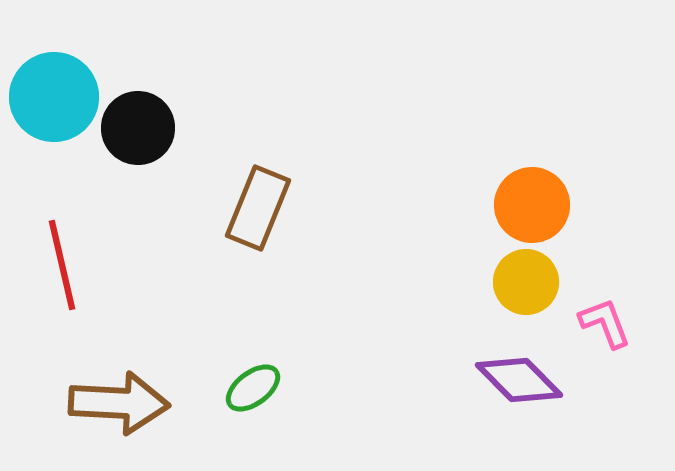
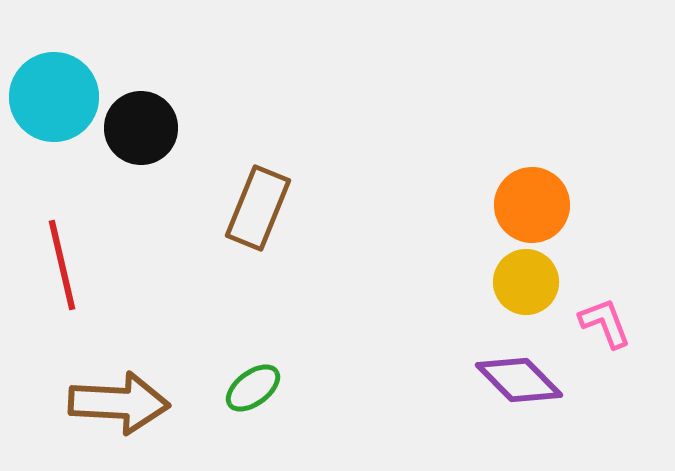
black circle: moved 3 px right
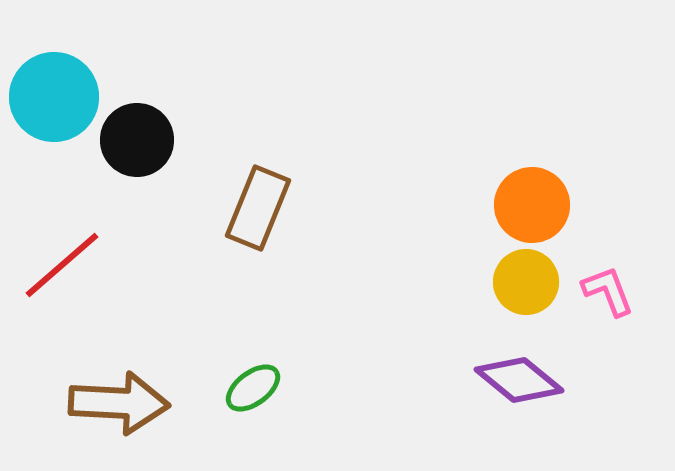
black circle: moved 4 px left, 12 px down
red line: rotated 62 degrees clockwise
pink L-shape: moved 3 px right, 32 px up
purple diamond: rotated 6 degrees counterclockwise
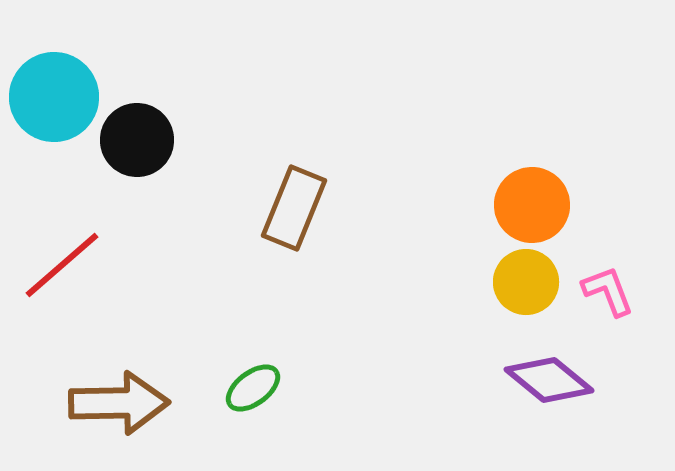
brown rectangle: moved 36 px right
purple diamond: moved 30 px right
brown arrow: rotated 4 degrees counterclockwise
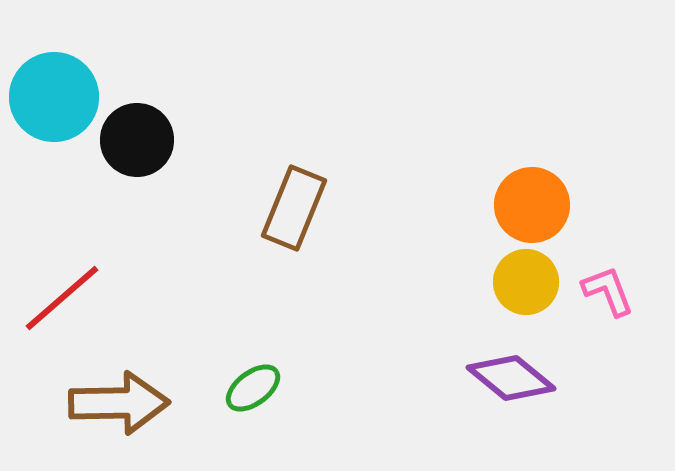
red line: moved 33 px down
purple diamond: moved 38 px left, 2 px up
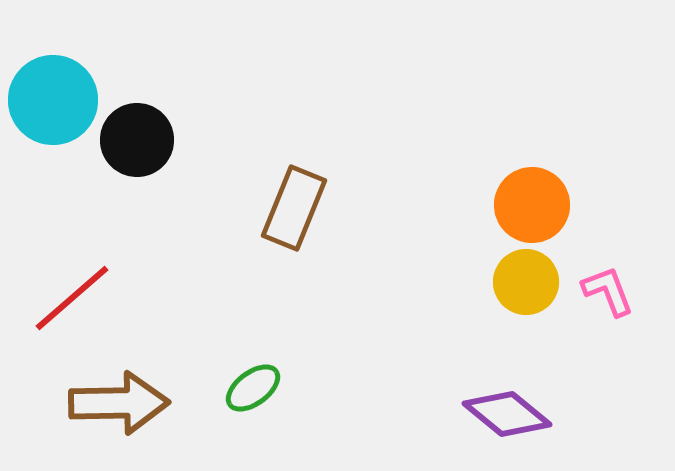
cyan circle: moved 1 px left, 3 px down
red line: moved 10 px right
purple diamond: moved 4 px left, 36 px down
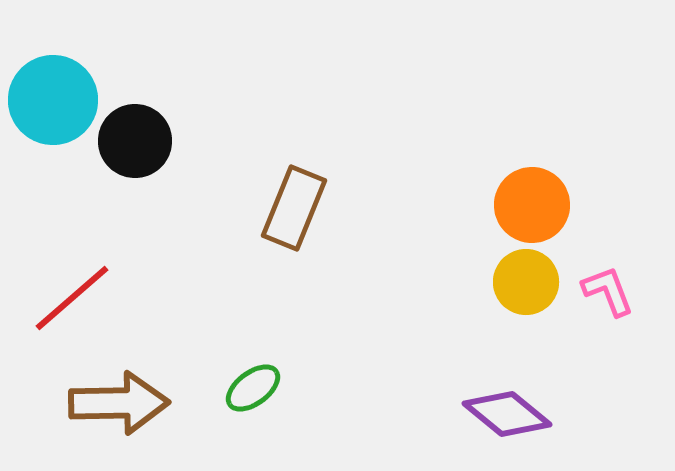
black circle: moved 2 px left, 1 px down
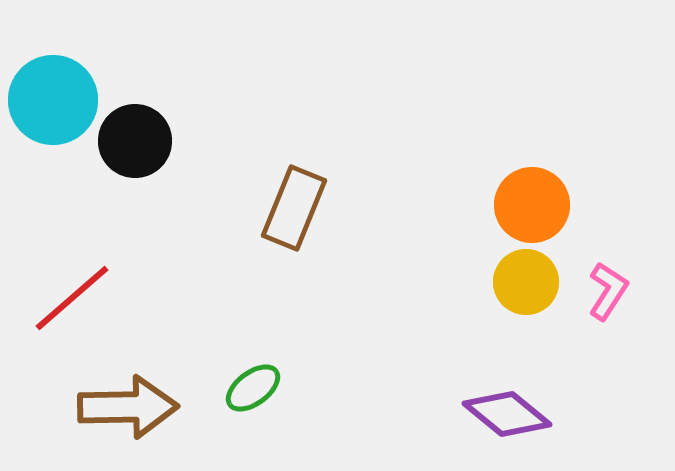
pink L-shape: rotated 54 degrees clockwise
brown arrow: moved 9 px right, 4 px down
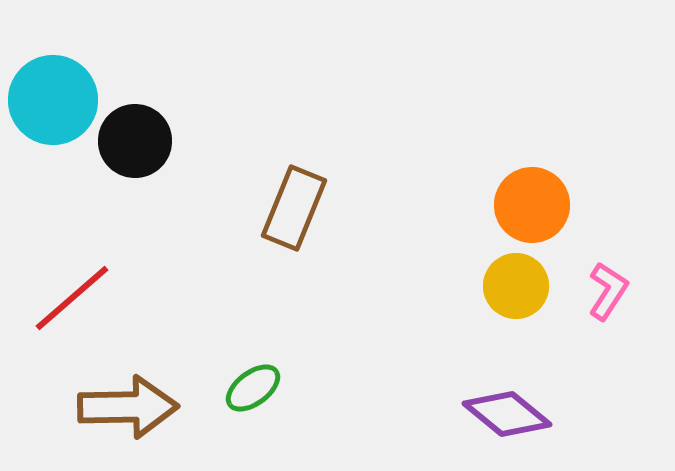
yellow circle: moved 10 px left, 4 px down
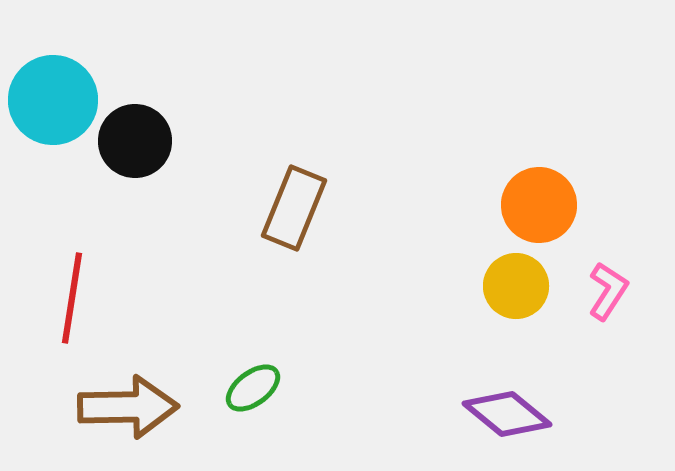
orange circle: moved 7 px right
red line: rotated 40 degrees counterclockwise
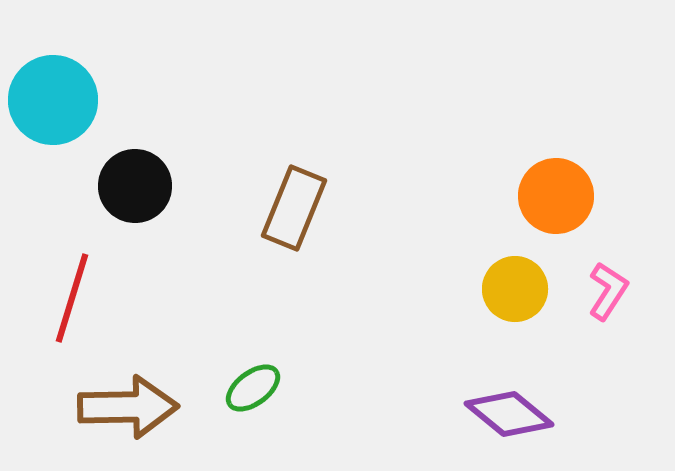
black circle: moved 45 px down
orange circle: moved 17 px right, 9 px up
yellow circle: moved 1 px left, 3 px down
red line: rotated 8 degrees clockwise
purple diamond: moved 2 px right
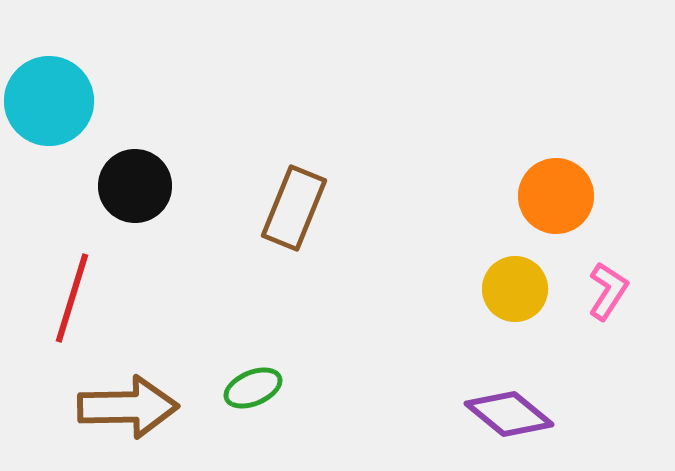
cyan circle: moved 4 px left, 1 px down
green ellipse: rotated 14 degrees clockwise
